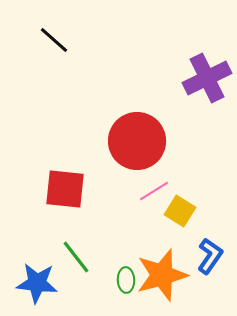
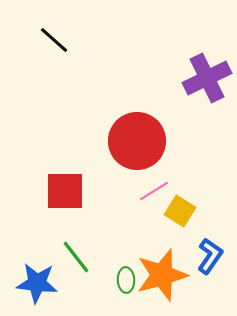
red square: moved 2 px down; rotated 6 degrees counterclockwise
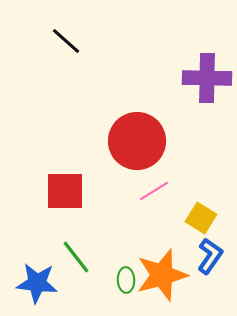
black line: moved 12 px right, 1 px down
purple cross: rotated 27 degrees clockwise
yellow square: moved 21 px right, 7 px down
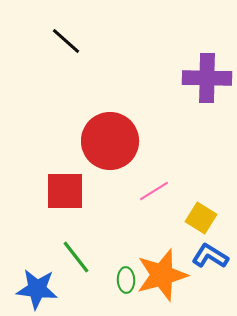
red circle: moved 27 px left
blue L-shape: rotated 93 degrees counterclockwise
blue star: moved 6 px down
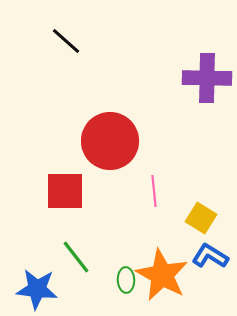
pink line: rotated 64 degrees counterclockwise
orange star: rotated 28 degrees counterclockwise
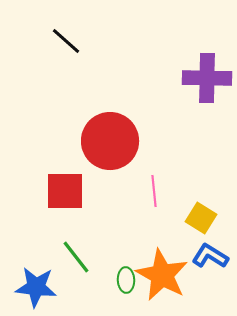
blue star: moved 1 px left, 2 px up
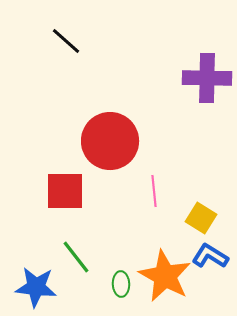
orange star: moved 3 px right, 1 px down
green ellipse: moved 5 px left, 4 px down
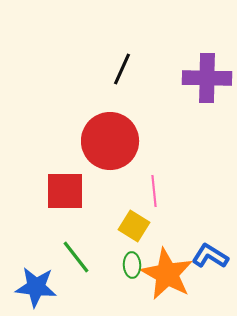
black line: moved 56 px right, 28 px down; rotated 72 degrees clockwise
yellow square: moved 67 px left, 8 px down
orange star: moved 2 px right, 2 px up
green ellipse: moved 11 px right, 19 px up
